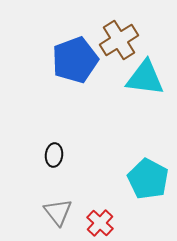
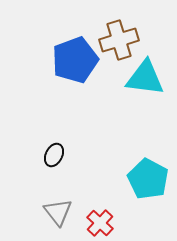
brown cross: rotated 15 degrees clockwise
black ellipse: rotated 20 degrees clockwise
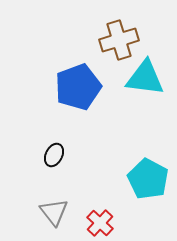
blue pentagon: moved 3 px right, 27 px down
gray triangle: moved 4 px left
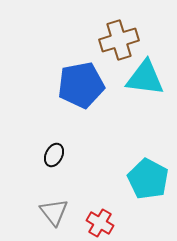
blue pentagon: moved 3 px right, 2 px up; rotated 9 degrees clockwise
red cross: rotated 12 degrees counterclockwise
